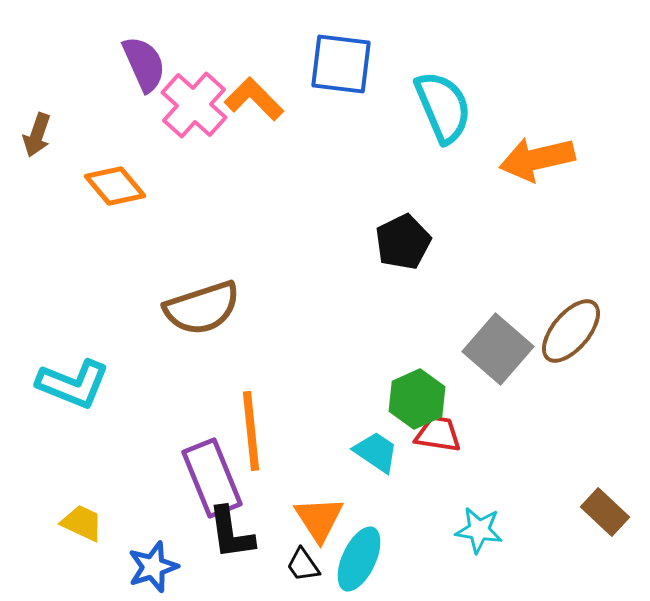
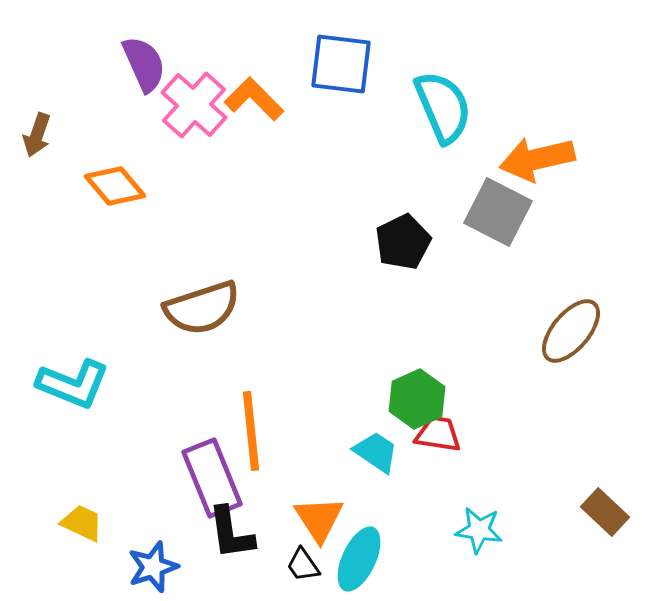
gray square: moved 137 px up; rotated 14 degrees counterclockwise
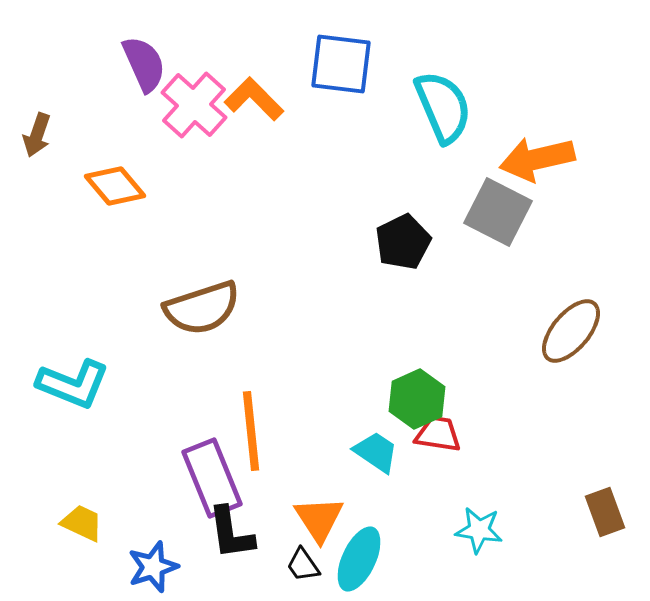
brown rectangle: rotated 27 degrees clockwise
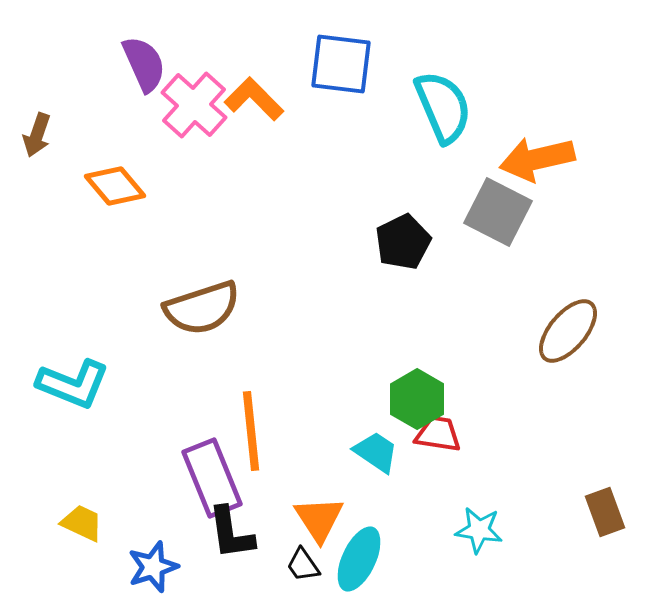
brown ellipse: moved 3 px left
green hexagon: rotated 6 degrees counterclockwise
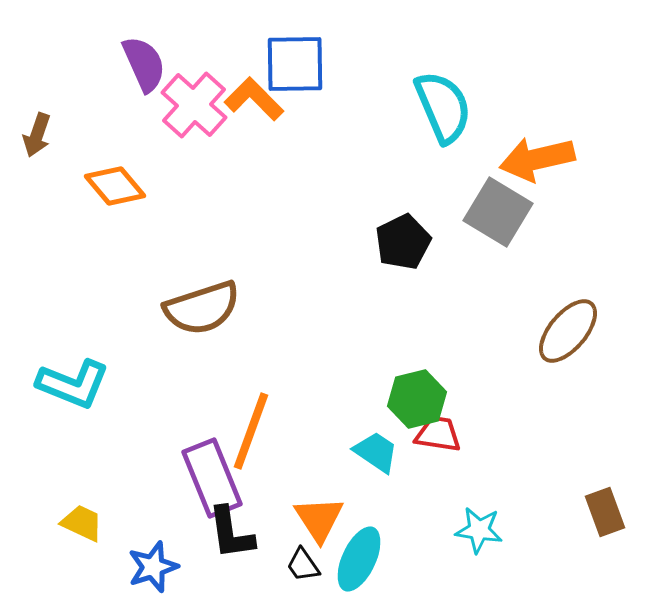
blue square: moved 46 px left; rotated 8 degrees counterclockwise
gray square: rotated 4 degrees clockwise
green hexagon: rotated 16 degrees clockwise
orange line: rotated 26 degrees clockwise
